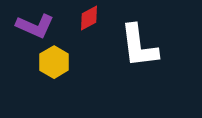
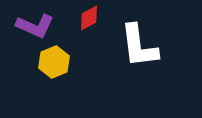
yellow hexagon: rotated 8 degrees clockwise
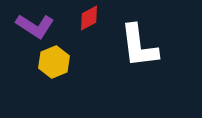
purple L-shape: rotated 9 degrees clockwise
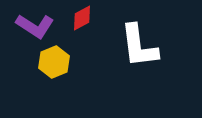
red diamond: moved 7 px left
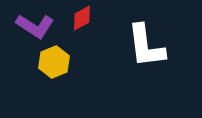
white L-shape: moved 7 px right
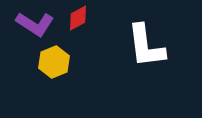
red diamond: moved 4 px left
purple L-shape: moved 2 px up
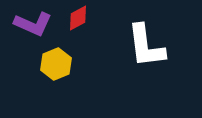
purple L-shape: moved 2 px left; rotated 9 degrees counterclockwise
yellow hexagon: moved 2 px right, 2 px down
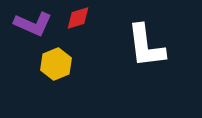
red diamond: rotated 12 degrees clockwise
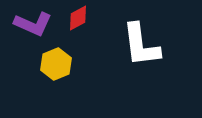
red diamond: rotated 12 degrees counterclockwise
white L-shape: moved 5 px left, 1 px up
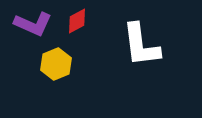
red diamond: moved 1 px left, 3 px down
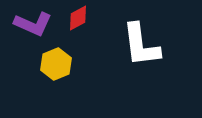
red diamond: moved 1 px right, 3 px up
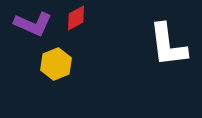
red diamond: moved 2 px left
white L-shape: moved 27 px right
